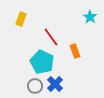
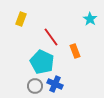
cyan star: moved 2 px down
blue cross: rotated 21 degrees counterclockwise
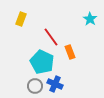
orange rectangle: moved 5 px left, 1 px down
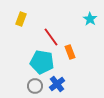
cyan pentagon: rotated 15 degrees counterclockwise
blue cross: moved 2 px right; rotated 28 degrees clockwise
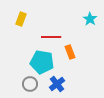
red line: rotated 54 degrees counterclockwise
gray circle: moved 5 px left, 2 px up
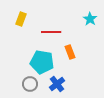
red line: moved 5 px up
